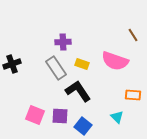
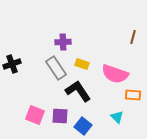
brown line: moved 2 px down; rotated 48 degrees clockwise
pink semicircle: moved 13 px down
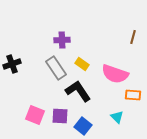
purple cross: moved 1 px left, 2 px up
yellow rectangle: rotated 16 degrees clockwise
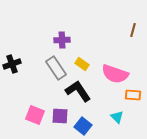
brown line: moved 7 px up
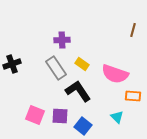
orange rectangle: moved 1 px down
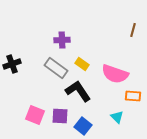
gray rectangle: rotated 20 degrees counterclockwise
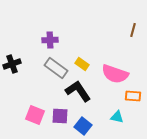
purple cross: moved 12 px left
cyan triangle: rotated 32 degrees counterclockwise
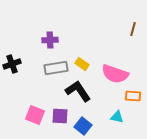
brown line: moved 1 px up
gray rectangle: rotated 45 degrees counterclockwise
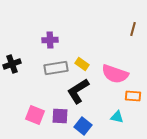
black L-shape: rotated 88 degrees counterclockwise
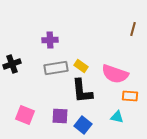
yellow rectangle: moved 1 px left, 2 px down
black L-shape: moved 4 px right; rotated 64 degrees counterclockwise
orange rectangle: moved 3 px left
pink square: moved 10 px left
blue square: moved 1 px up
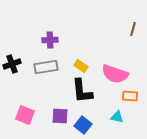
gray rectangle: moved 10 px left, 1 px up
